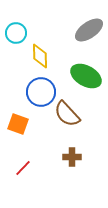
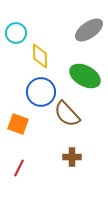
green ellipse: moved 1 px left
red line: moved 4 px left; rotated 18 degrees counterclockwise
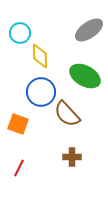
cyan circle: moved 4 px right
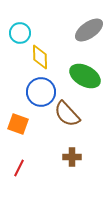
yellow diamond: moved 1 px down
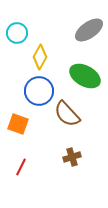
cyan circle: moved 3 px left
yellow diamond: rotated 30 degrees clockwise
blue circle: moved 2 px left, 1 px up
brown cross: rotated 18 degrees counterclockwise
red line: moved 2 px right, 1 px up
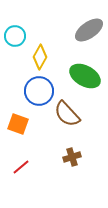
cyan circle: moved 2 px left, 3 px down
red line: rotated 24 degrees clockwise
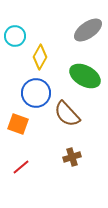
gray ellipse: moved 1 px left
blue circle: moved 3 px left, 2 px down
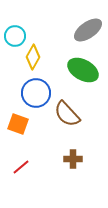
yellow diamond: moved 7 px left
green ellipse: moved 2 px left, 6 px up
brown cross: moved 1 px right, 2 px down; rotated 18 degrees clockwise
